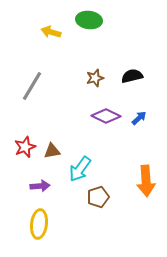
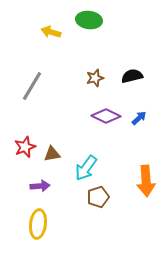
brown triangle: moved 3 px down
cyan arrow: moved 6 px right, 1 px up
yellow ellipse: moved 1 px left
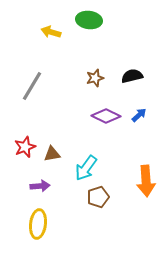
blue arrow: moved 3 px up
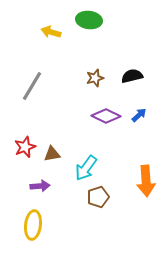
yellow ellipse: moved 5 px left, 1 px down
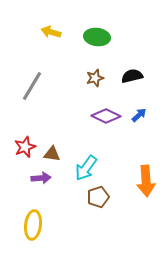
green ellipse: moved 8 px right, 17 px down
brown triangle: rotated 18 degrees clockwise
purple arrow: moved 1 px right, 8 px up
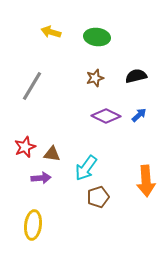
black semicircle: moved 4 px right
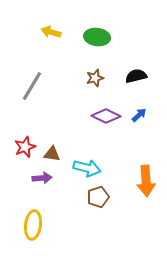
cyan arrow: moved 1 px right; rotated 112 degrees counterclockwise
purple arrow: moved 1 px right
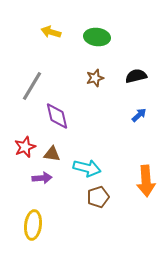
purple diamond: moved 49 px left; rotated 52 degrees clockwise
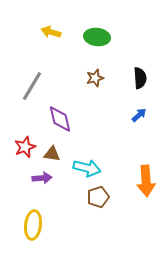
black semicircle: moved 4 px right, 2 px down; rotated 100 degrees clockwise
purple diamond: moved 3 px right, 3 px down
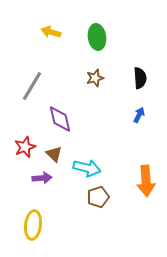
green ellipse: rotated 75 degrees clockwise
blue arrow: rotated 21 degrees counterclockwise
brown triangle: moved 2 px right; rotated 36 degrees clockwise
